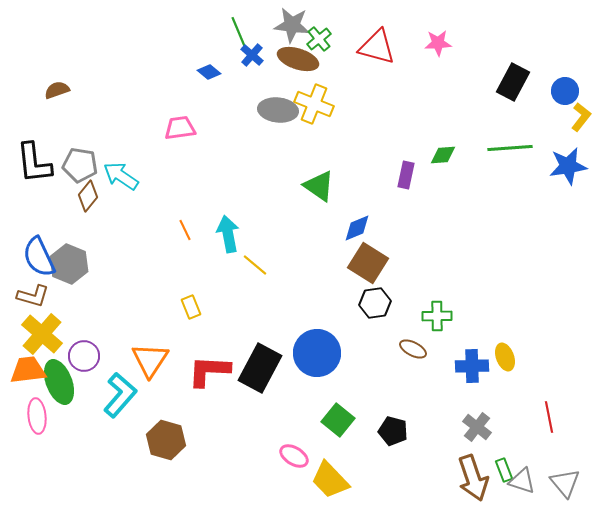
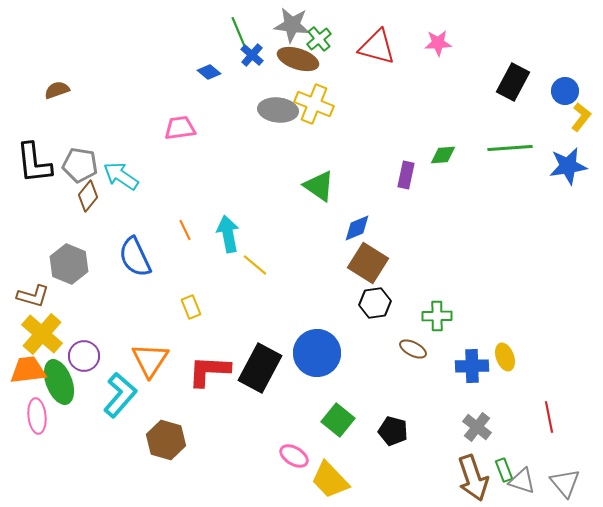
blue semicircle at (39, 257): moved 96 px right
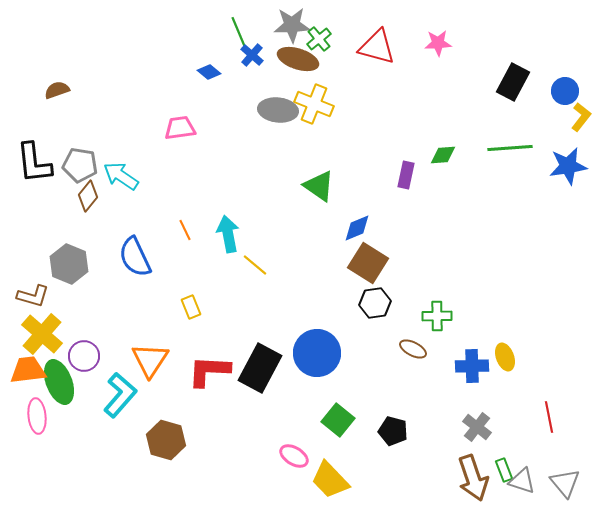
gray star at (292, 25): rotated 9 degrees counterclockwise
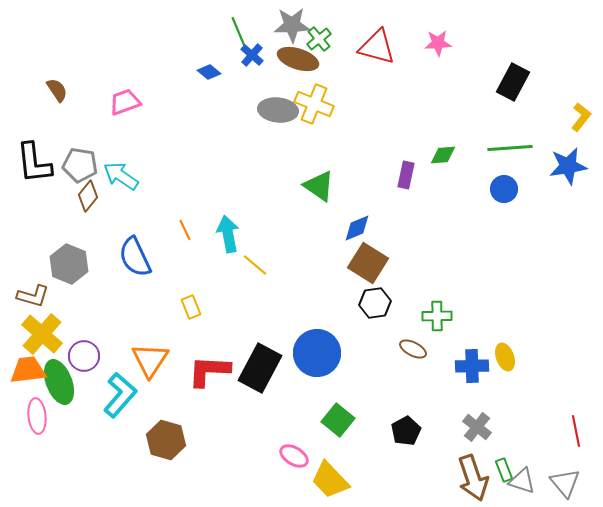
brown semicircle at (57, 90): rotated 75 degrees clockwise
blue circle at (565, 91): moved 61 px left, 98 px down
pink trapezoid at (180, 128): moved 55 px left, 26 px up; rotated 12 degrees counterclockwise
red line at (549, 417): moved 27 px right, 14 px down
black pentagon at (393, 431): moved 13 px right; rotated 28 degrees clockwise
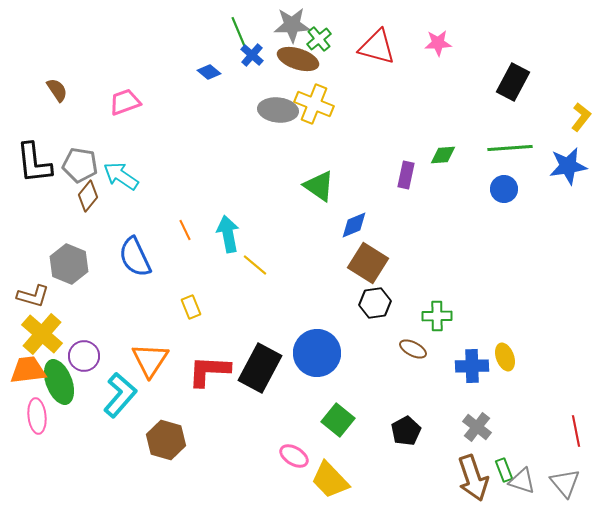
blue diamond at (357, 228): moved 3 px left, 3 px up
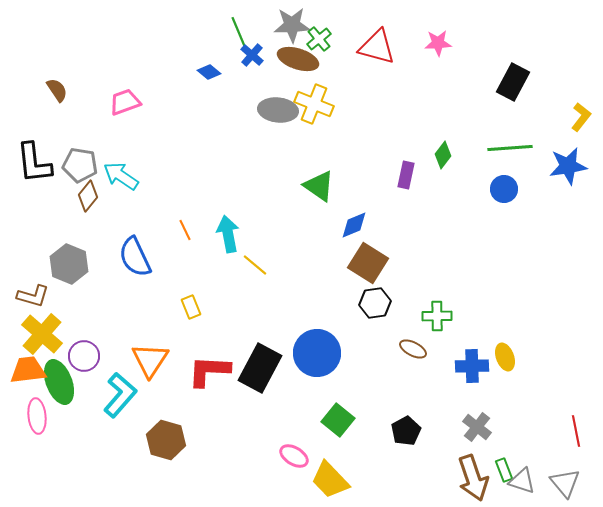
green diamond at (443, 155): rotated 48 degrees counterclockwise
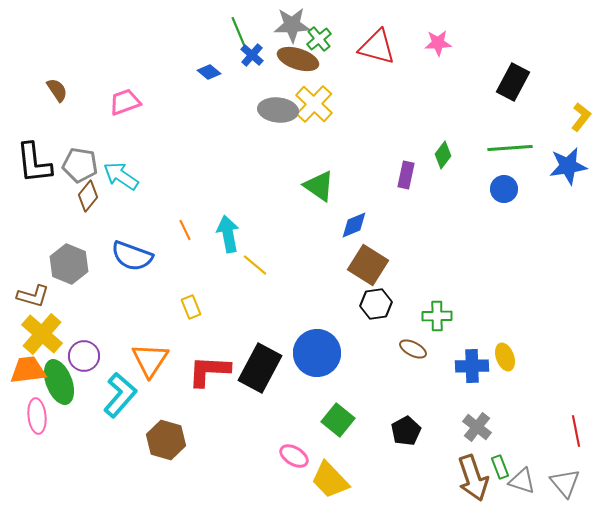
yellow cross at (314, 104): rotated 21 degrees clockwise
blue semicircle at (135, 257): moved 3 px left, 1 px up; rotated 45 degrees counterclockwise
brown square at (368, 263): moved 2 px down
black hexagon at (375, 303): moved 1 px right, 1 px down
green rectangle at (504, 470): moved 4 px left, 3 px up
